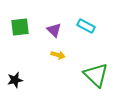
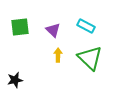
purple triangle: moved 1 px left
yellow arrow: rotated 104 degrees counterclockwise
green triangle: moved 6 px left, 17 px up
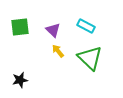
yellow arrow: moved 4 px up; rotated 40 degrees counterclockwise
black star: moved 5 px right
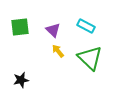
black star: moved 1 px right
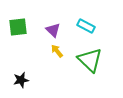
green square: moved 2 px left
yellow arrow: moved 1 px left
green triangle: moved 2 px down
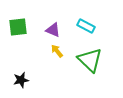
purple triangle: rotated 21 degrees counterclockwise
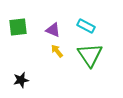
green triangle: moved 5 px up; rotated 12 degrees clockwise
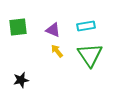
cyan rectangle: rotated 36 degrees counterclockwise
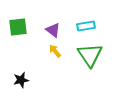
purple triangle: rotated 14 degrees clockwise
yellow arrow: moved 2 px left
